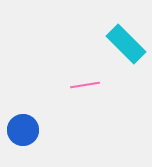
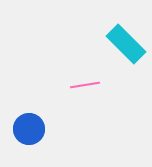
blue circle: moved 6 px right, 1 px up
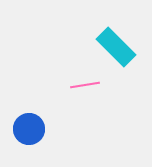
cyan rectangle: moved 10 px left, 3 px down
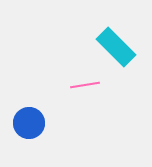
blue circle: moved 6 px up
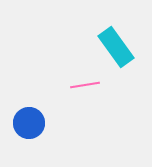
cyan rectangle: rotated 9 degrees clockwise
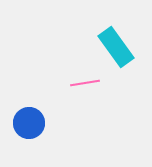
pink line: moved 2 px up
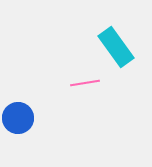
blue circle: moved 11 px left, 5 px up
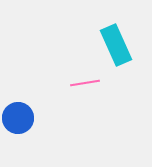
cyan rectangle: moved 2 px up; rotated 12 degrees clockwise
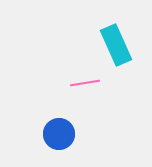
blue circle: moved 41 px right, 16 px down
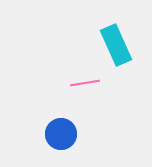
blue circle: moved 2 px right
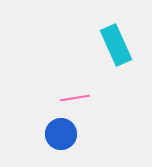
pink line: moved 10 px left, 15 px down
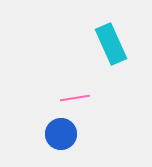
cyan rectangle: moved 5 px left, 1 px up
